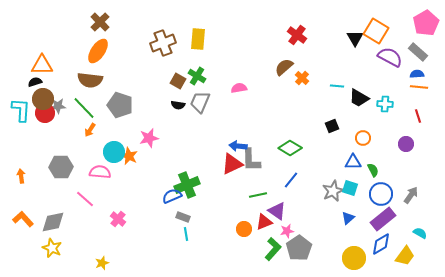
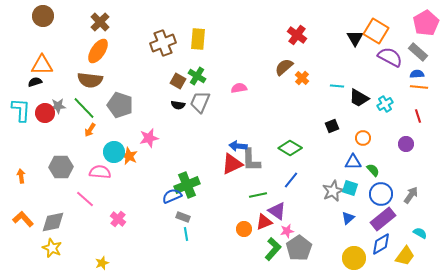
brown circle at (43, 99): moved 83 px up
cyan cross at (385, 104): rotated 35 degrees counterclockwise
green semicircle at (373, 170): rotated 16 degrees counterclockwise
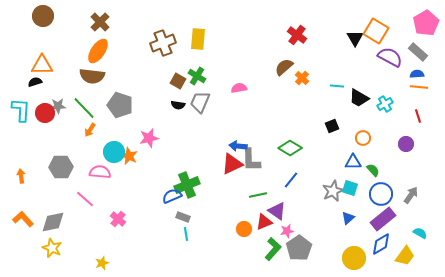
brown semicircle at (90, 80): moved 2 px right, 4 px up
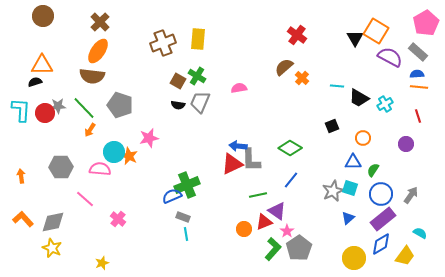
green semicircle at (373, 170): rotated 104 degrees counterclockwise
pink semicircle at (100, 172): moved 3 px up
pink star at (287, 231): rotated 24 degrees counterclockwise
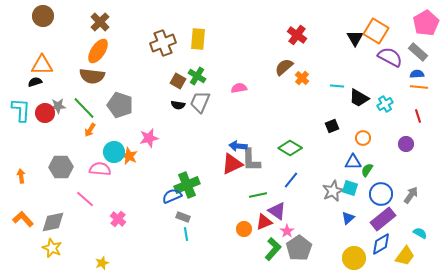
green semicircle at (373, 170): moved 6 px left
